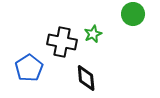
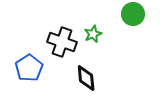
black cross: rotated 8 degrees clockwise
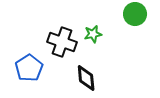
green circle: moved 2 px right
green star: rotated 12 degrees clockwise
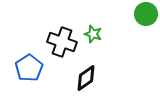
green circle: moved 11 px right
green star: rotated 30 degrees clockwise
black diamond: rotated 60 degrees clockwise
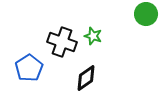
green star: moved 2 px down
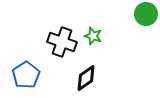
blue pentagon: moved 3 px left, 7 px down
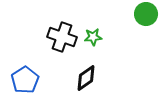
green star: moved 1 px down; rotated 24 degrees counterclockwise
black cross: moved 5 px up
blue pentagon: moved 1 px left, 5 px down
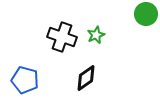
green star: moved 3 px right, 2 px up; rotated 18 degrees counterclockwise
blue pentagon: rotated 24 degrees counterclockwise
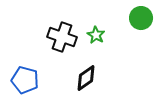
green circle: moved 5 px left, 4 px down
green star: rotated 18 degrees counterclockwise
